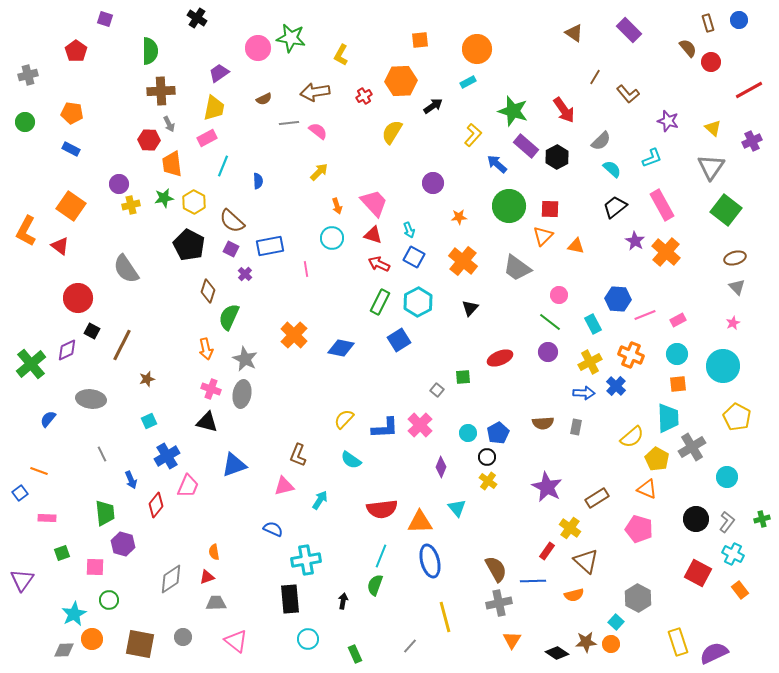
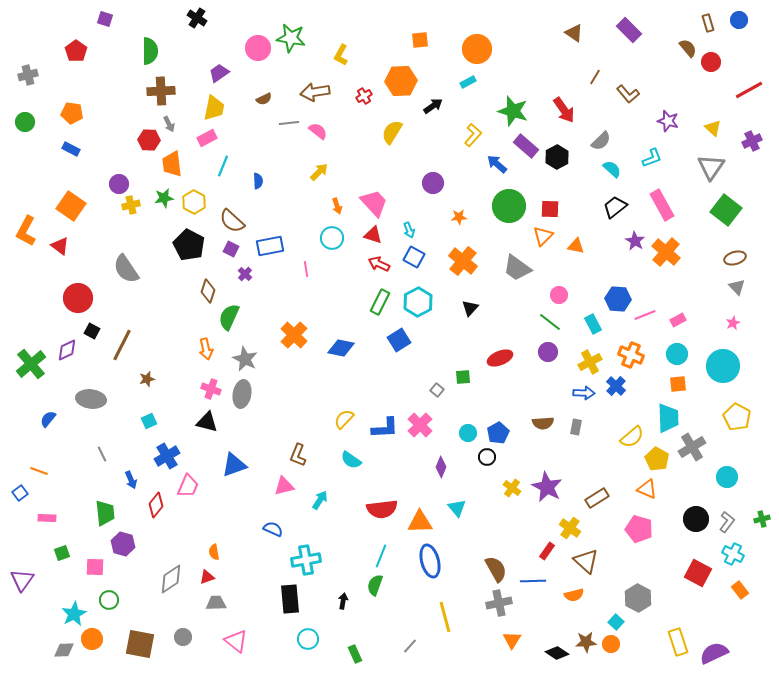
yellow cross at (488, 481): moved 24 px right, 7 px down
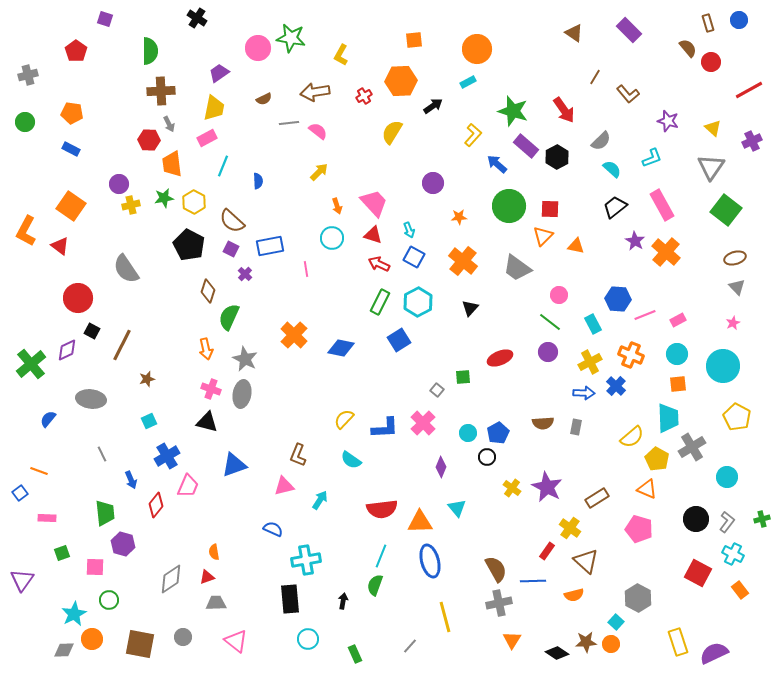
orange square at (420, 40): moved 6 px left
pink cross at (420, 425): moved 3 px right, 2 px up
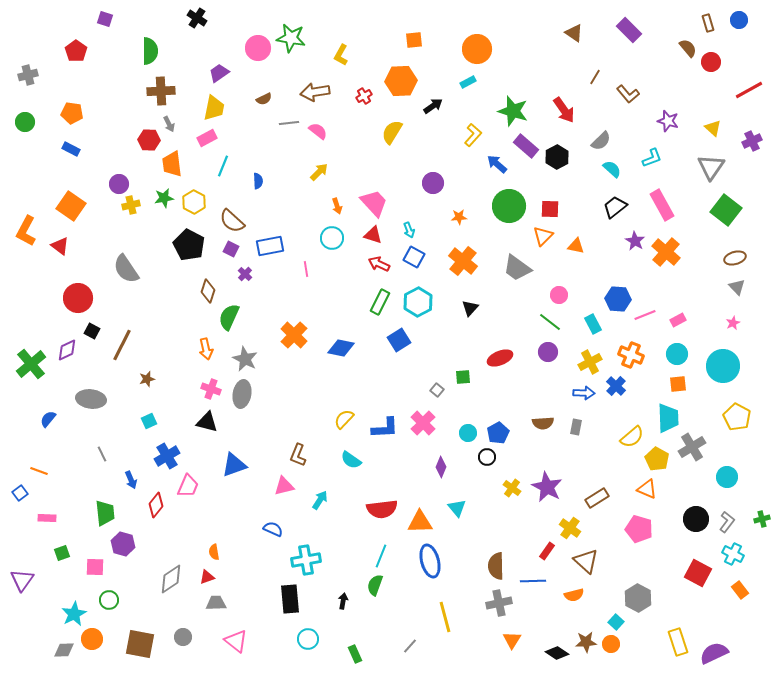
brown semicircle at (496, 569): moved 3 px up; rotated 152 degrees counterclockwise
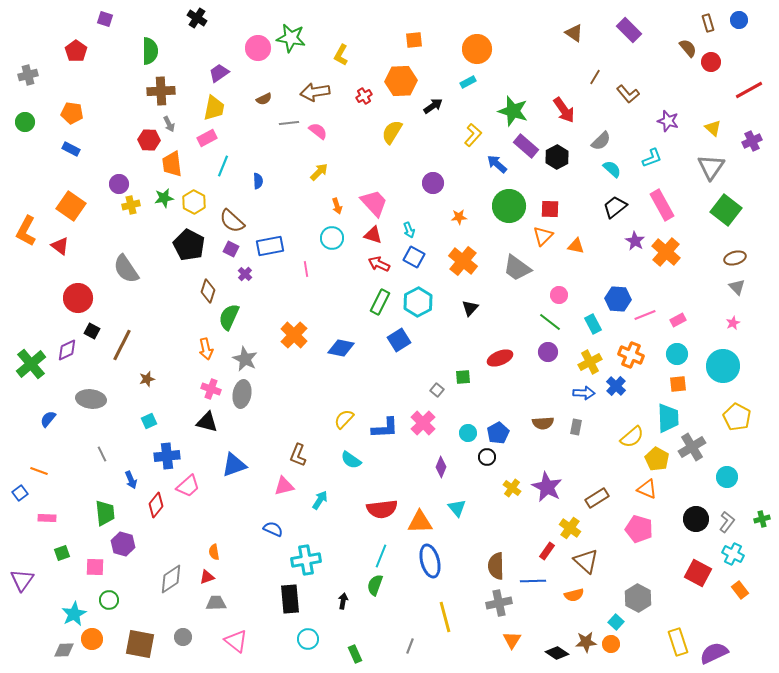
blue cross at (167, 456): rotated 25 degrees clockwise
pink trapezoid at (188, 486): rotated 25 degrees clockwise
gray line at (410, 646): rotated 21 degrees counterclockwise
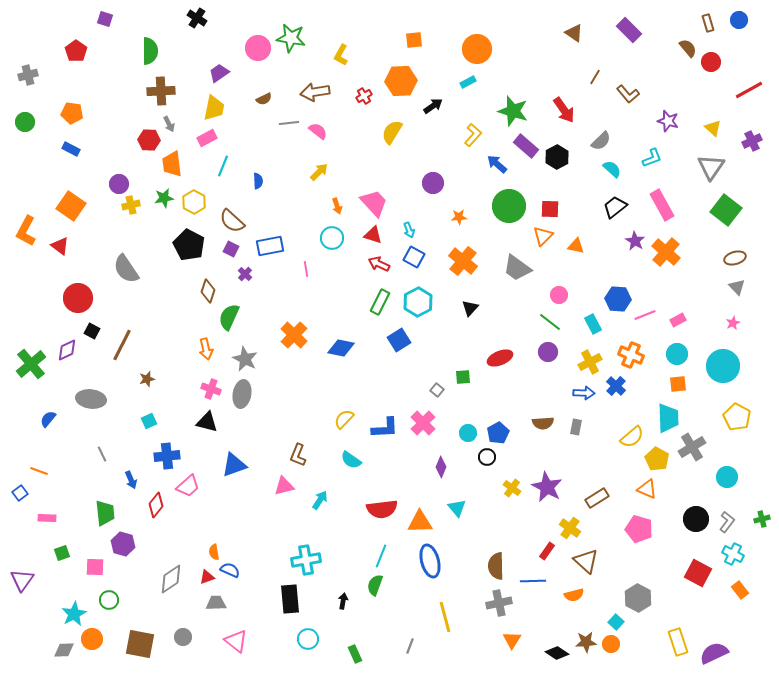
blue semicircle at (273, 529): moved 43 px left, 41 px down
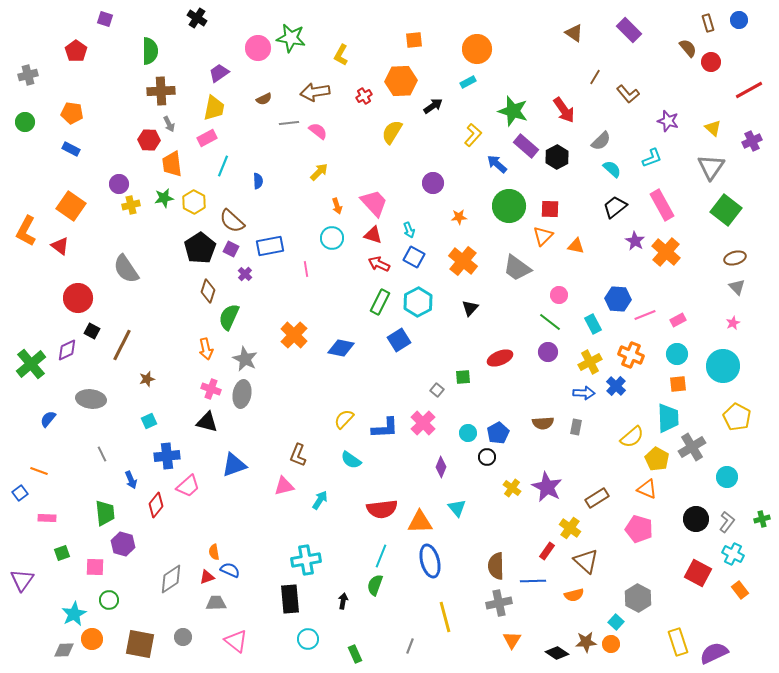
black pentagon at (189, 245): moved 11 px right, 3 px down; rotated 12 degrees clockwise
